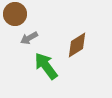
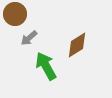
gray arrow: rotated 12 degrees counterclockwise
green arrow: rotated 8 degrees clockwise
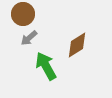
brown circle: moved 8 px right
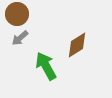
brown circle: moved 6 px left
gray arrow: moved 9 px left
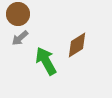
brown circle: moved 1 px right
green arrow: moved 5 px up
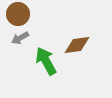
gray arrow: rotated 12 degrees clockwise
brown diamond: rotated 24 degrees clockwise
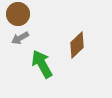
brown diamond: rotated 36 degrees counterclockwise
green arrow: moved 4 px left, 3 px down
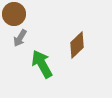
brown circle: moved 4 px left
gray arrow: rotated 30 degrees counterclockwise
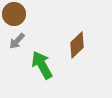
gray arrow: moved 3 px left, 3 px down; rotated 12 degrees clockwise
green arrow: moved 1 px down
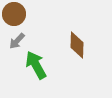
brown diamond: rotated 44 degrees counterclockwise
green arrow: moved 6 px left
